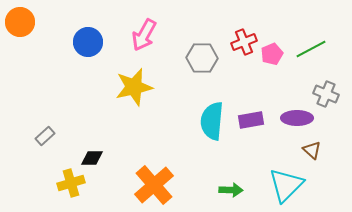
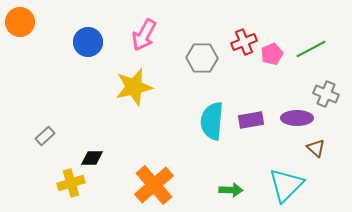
brown triangle: moved 4 px right, 2 px up
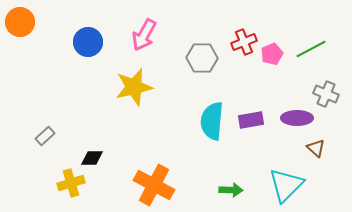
orange cross: rotated 21 degrees counterclockwise
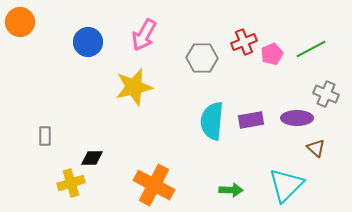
gray rectangle: rotated 48 degrees counterclockwise
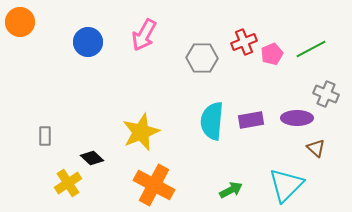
yellow star: moved 7 px right, 45 px down; rotated 9 degrees counterclockwise
black diamond: rotated 45 degrees clockwise
yellow cross: moved 3 px left; rotated 16 degrees counterclockwise
green arrow: rotated 30 degrees counterclockwise
